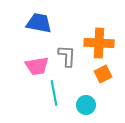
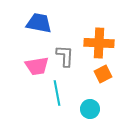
gray L-shape: moved 2 px left
cyan line: moved 3 px right
cyan circle: moved 4 px right, 4 px down
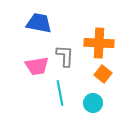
orange square: rotated 24 degrees counterclockwise
cyan line: moved 3 px right
cyan circle: moved 3 px right, 6 px up
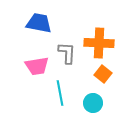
gray L-shape: moved 2 px right, 3 px up
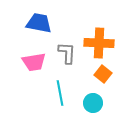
pink trapezoid: moved 3 px left, 4 px up
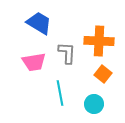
blue trapezoid: rotated 20 degrees clockwise
orange cross: moved 2 px up
cyan circle: moved 1 px right, 1 px down
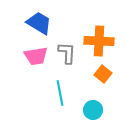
pink trapezoid: moved 2 px right, 6 px up
cyan circle: moved 1 px left, 6 px down
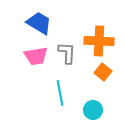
orange square: moved 2 px up
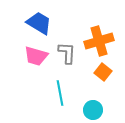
orange cross: rotated 20 degrees counterclockwise
pink trapezoid: rotated 25 degrees clockwise
